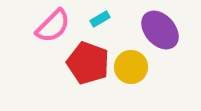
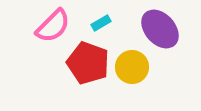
cyan rectangle: moved 1 px right, 4 px down
purple ellipse: moved 1 px up
yellow circle: moved 1 px right
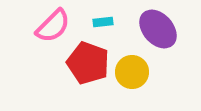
cyan rectangle: moved 2 px right, 1 px up; rotated 24 degrees clockwise
purple ellipse: moved 2 px left
yellow circle: moved 5 px down
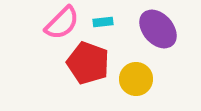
pink semicircle: moved 9 px right, 3 px up
yellow circle: moved 4 px right, 7 px down
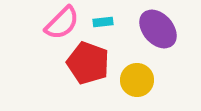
yellow circle: moved 1 px right, 1 px down
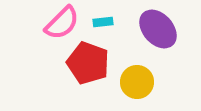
yellow circle: moved 2 px down
